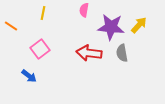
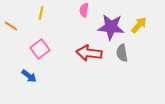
yellow line: moved 2 px left
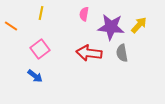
pink semicircle: moved 4 px down
blue arrow: moved 6 px right
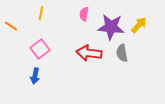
blue arrow: rotated 63 degrees clockwise
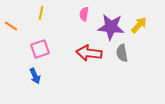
pink square: rotated 18 degrees clockwise
blue arrow: rotated 35 degrees counterclockwise
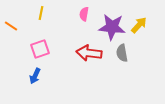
purple star: moved 1 px right
blue arrow: rotated 49 degrees clockwise
